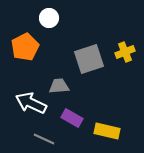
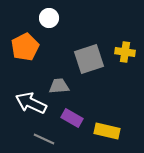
yellow cross: rotated 30 degrees clockwise
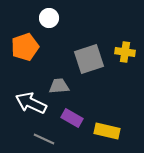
orange pentagon: rotated 8 degrees clockwise
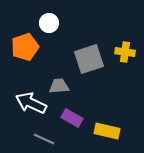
white circle: moved 5 px down
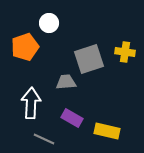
gray trapezoid: moved 7 px right, 4 px up
white arrow: rotated 68 degrees clockwise
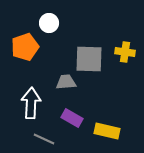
gray square: rotated 20 degrees clockwise
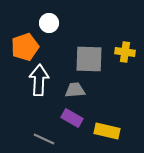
gray trapezoid: moved 9 px right, 8 px down
white arrow: moved 8 px right, 23 px up
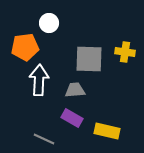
orange pentagon: rotated 12 degrees clockwise
